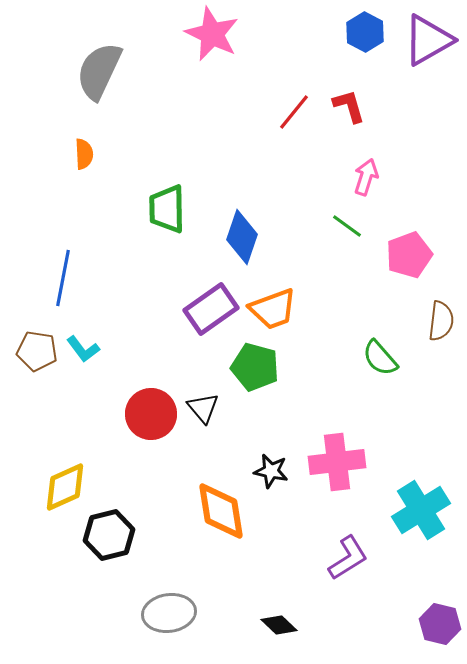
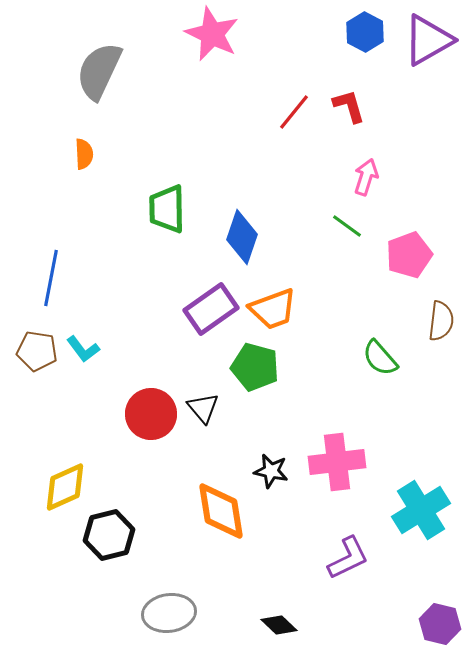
blue line: moved 12 px left
purple L-shape: rotated 6 degrees clockwise
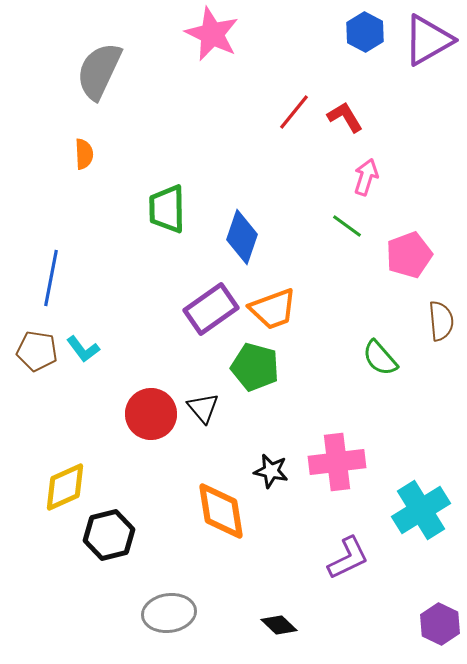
red L-shape: moved 4 px left, 11 px down; rotated 15 degrees counterclockwise
brown semicircle: rotated 12 degrees counterclockwise
purple hexagon: rotated 12 degrees clockwise
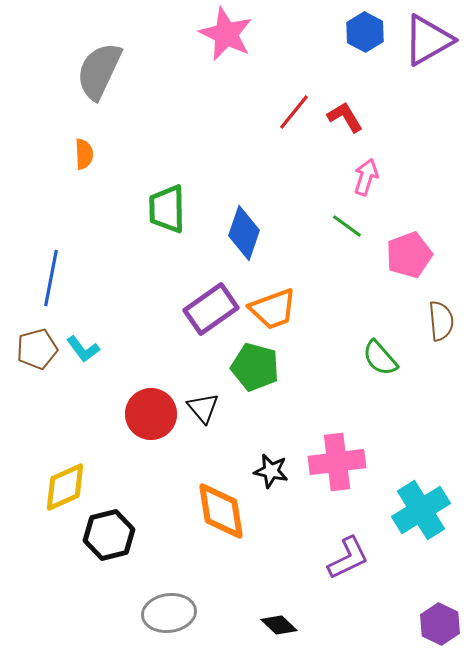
pink star: moved 14 px right
blue diamond: moved 2 px right, 4 px up
brown pentagon: moved 2 px up; rotated 24 degrees counterclockwise
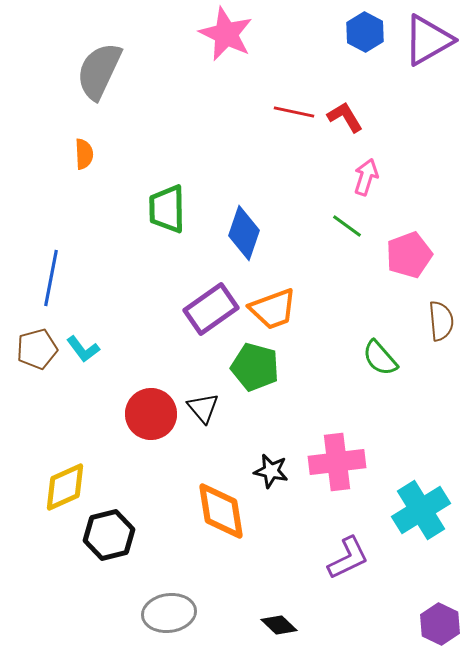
red line: rotated 63 degrees clockwise
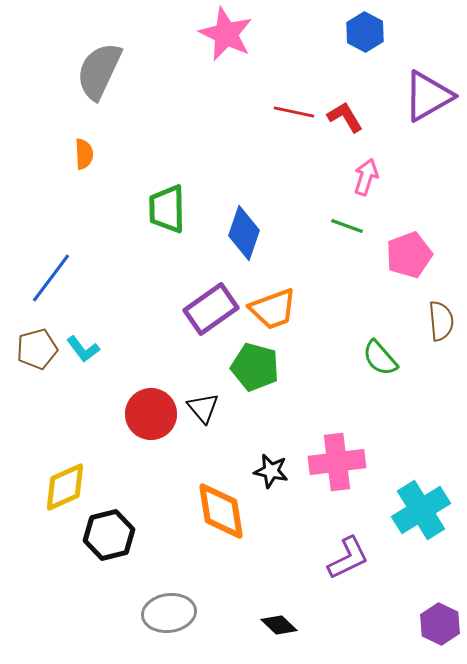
purple triangle: moved 56 px down
green line: rotated 16 degrees counterclockwise
blue line: rotated 26 degrees clockwise
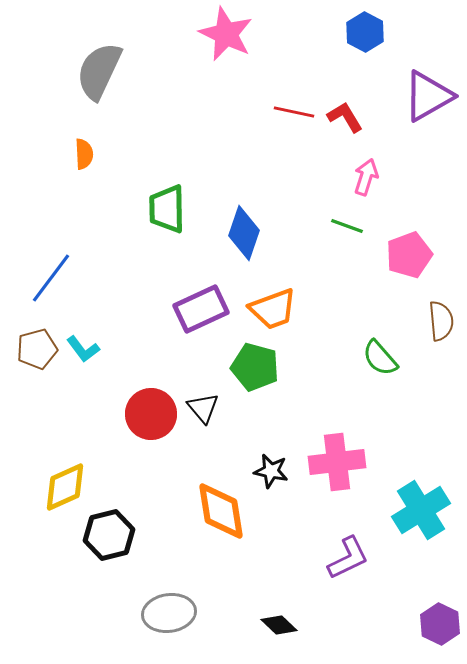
purple rectangle: moved 10 px left; rotated 10 degrees clockwise
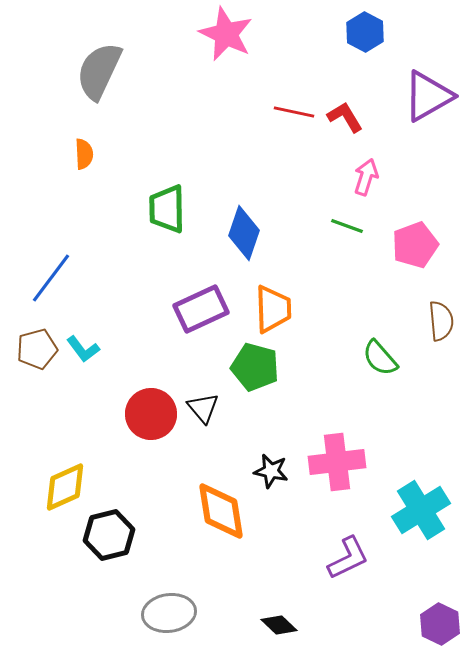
pink pentagon: moved 6 px right, 10 px up
orange trapezoid: rotated 72 degrees counterclockwise
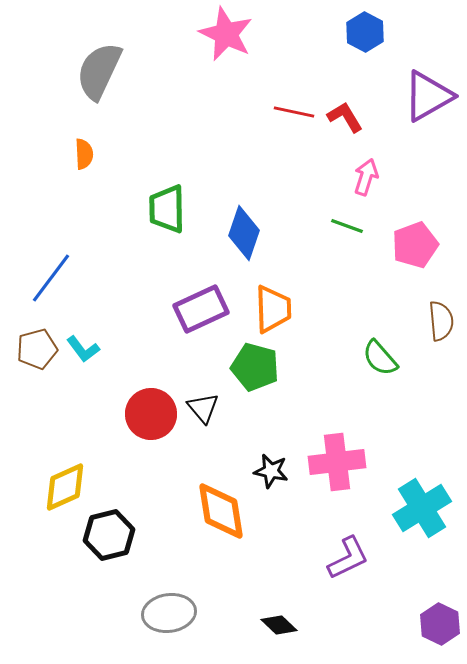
cyan cross: moved 1 px right, 2 px up
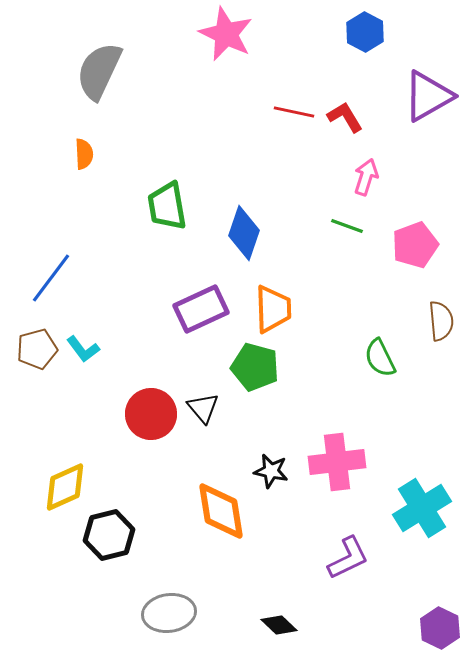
green trapezoid: moved 3 px up; rotated 9 degrees counterclockwise
green semicircle: rotated 15 degrees clockwise
purple hexagon: moved 4 px down
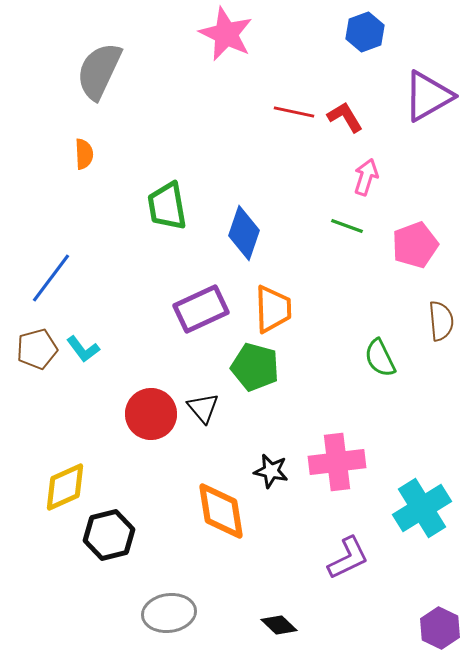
blue hexagon: rotated 12 degrees clockwise
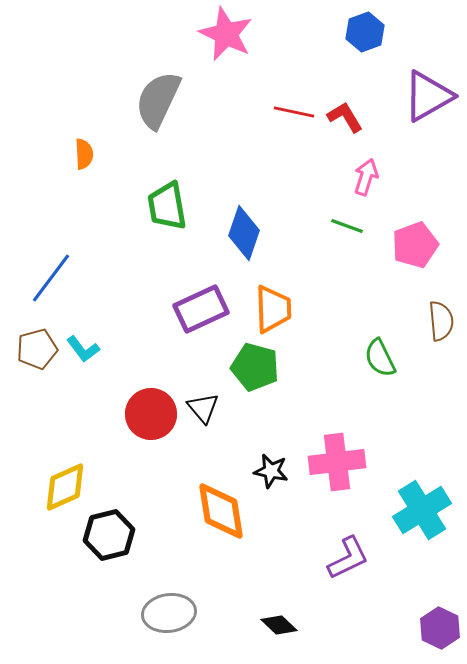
gray semicircle: moved 59 px right, 29 px down
cyan cross: moved 2 px down
